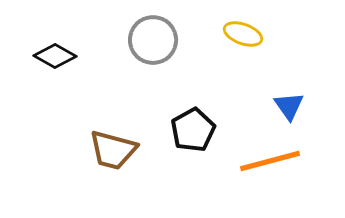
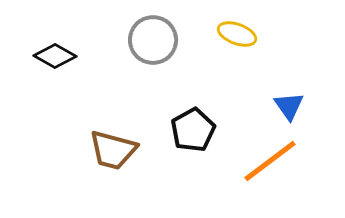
yellow ellipse: moved 6 px left
orange line: rotated 22 degrees counterclockwise
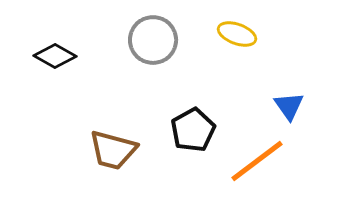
orange line: moved 13 px left
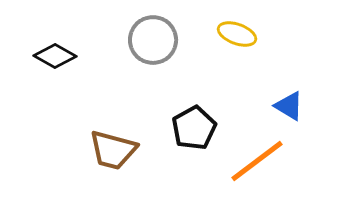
blue triangle: rotated 24 degrees counterclockwise
black pentagon: moved 1 px right, 2 px up
